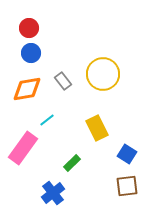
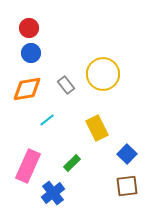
gray rectangle: moved 3 px right, 4 px down
pink rectangle: moved 5 px right, 18 px down; rotated 12 degrees counterclockwise
blue square: rotated 12 degrees clockwise
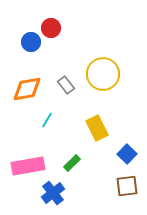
red circle: moved 22 px right
blue circle: moved 11 px up
cyan line: rotated 21 degrees counterclockwise
pink rectangle: rotated 56 degrees clockwise
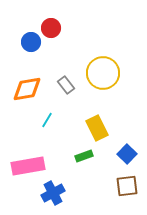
yellow circle: moved 1 px up
green rectangle: moved 12 px right, 7 px up; rotated 24 degrees clockwise
blue cross: rotated 10 degrees clockwise
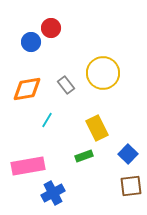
blue square: moved 1 px right
brown square: moved 4 px right
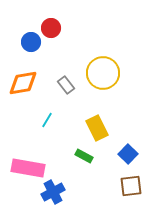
orange diamond: moved 4 px left, 6 px up
green rectangle: rotated 48 degrees clockwise
pink rectangle: moved 2 px down; rotated 20 degrees clockwise
blue cross: moved 1 px up
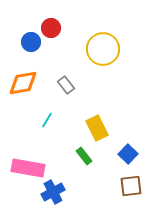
yellow circle: moved 24 px up
green rectangle: rotated 24 degrees clockwise
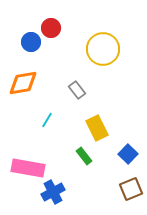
gray rectangle: moved 11 px right, 5 px down
brown square: moved 3 px down; rotated 15 degrees counterclockwise
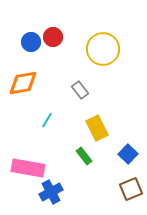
red circle: moved 2 px right, 9 px down
gray rectangle: moved 3 px right
blue cross: moved 2 px left
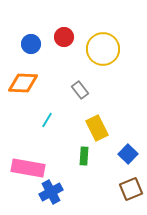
red circle: moved 11 px right
blue circle: moved 2 px down
orange diamond: rotated 12 degrees clockwise
green rectangle: rotated 42 degrees clockwise
